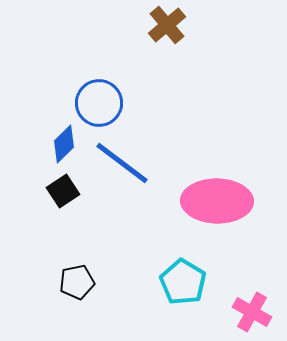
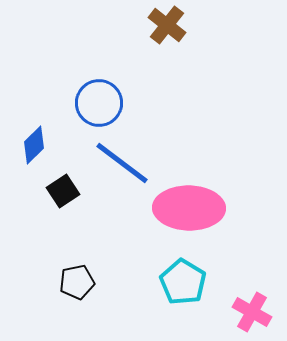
brown cross: rotated 12 degrees counterclockwise
blue diamond: moved 30 px left, 1 px down
pink ellipse: moved 28 px left, 7 px down
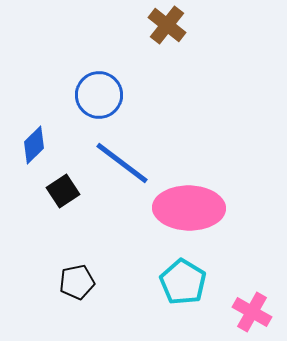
blue circle: moved 8 px up
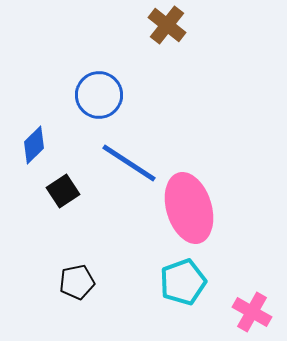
blue line: moved 7 px right; rotated 4 degrees counterclockwise
pink ellipse: rotated 72 degrees clockwise
cyan pentagon: rotated 21 degrees clockwise
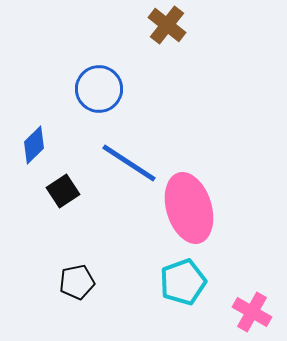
blue circle: moved 6 px up
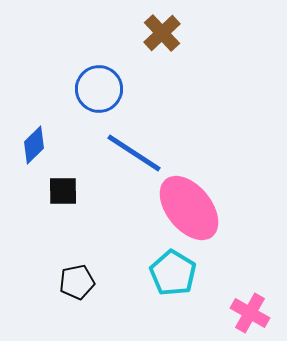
brown cross: moved 5 px left, 8 px down; rotated 9 degrees clockwise
blue line: moved 5 px right, 10 px up
black square: rotated 32 degrees clockwise
pink ellipse: rotated 22 degrees counterclockwise
cyan pentagon: moved 10 px left, 9 px up; rotated 21 degrees counterclockwise
pink cross: moved 2 px left, 1 px down
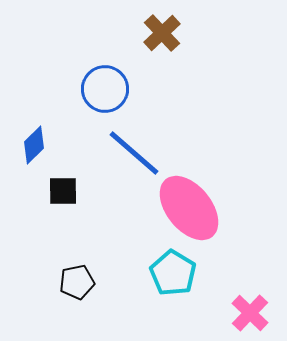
blue circle: moved 6 px right
blue line: rotated 8 degrees clockwise
pink cross: rotated 15 degrees clockwise
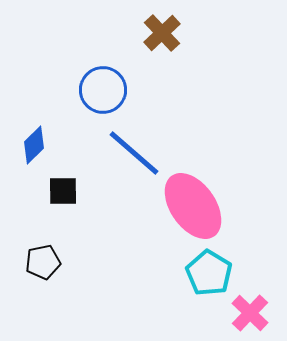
blue circle: moved 2 px left, 1 px down
pink ellipse: moved 4 px right, 2 px up; rotated 4 degrees clockwise
cyan pentagon: moved 36 px right
black pentagon: moved 34 px left, 20 px up
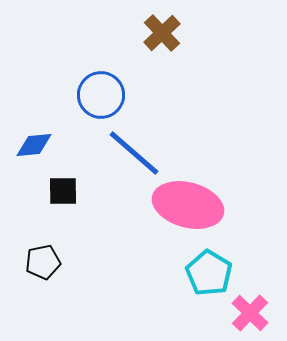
blue circle: moved 2 px left, 5 px down
blue diamond: rotated 39 degrees clockwise
pink ellipse: moved 5 px left, 1 px up; rotated 40 degrees counterclockwise
